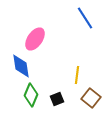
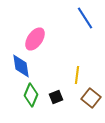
black square: moved 1 px left, 2 px up
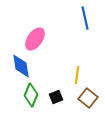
blue line: rotated 20 degrees clockwise
brown square: moved 3 px left
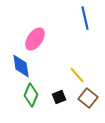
yellow line: rotated 48 degrees counterclockwise
black square: moved 3 px right
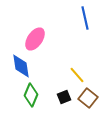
black square: moved 5 px right
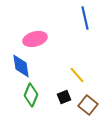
pink ellipse: rotated 40 degrees clockwise
brown square: moved 7 px down
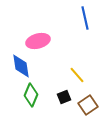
pink ellipse: moved 3 px right, 2 px down
brown square: rotated 18 degrees clockwise
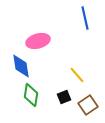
green diamond: rotated 15 degrees counterclockwise
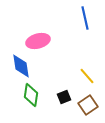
yellow line: moved 10 px right, 1 px down
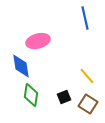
brown square: moved 1 px up; rotated 24 degrees counterclockwise
